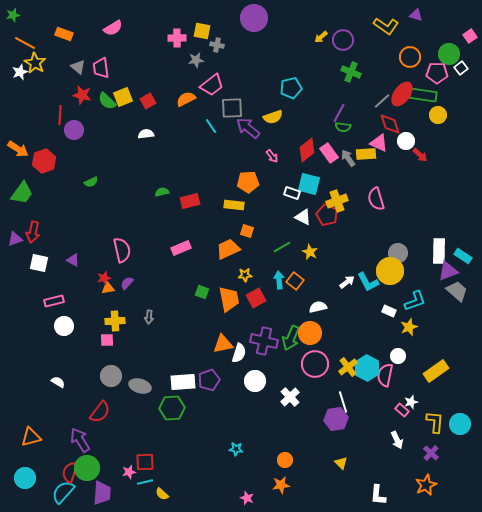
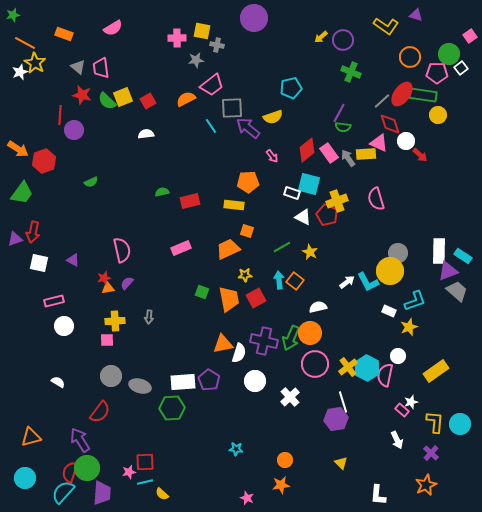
purple pentagon at (209, 380): rotated 20 degrees counterclockwise
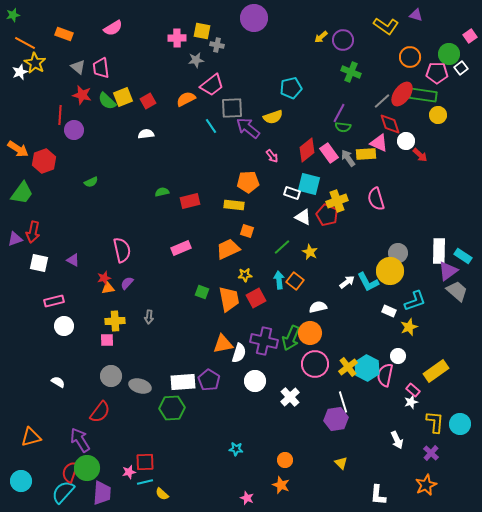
green line at (282, 247): rotated 12 degrees counterclockwise
purple triangle at (448, 271): rotated 15 degrees counterclockwise
pink rectangle at (402, 410): moved 11 px right, 20 px up
cyan circle at (25, 478): moved 4 px left, 3 px down
orange star at (281, 485): rotated 30 degrees clockwise
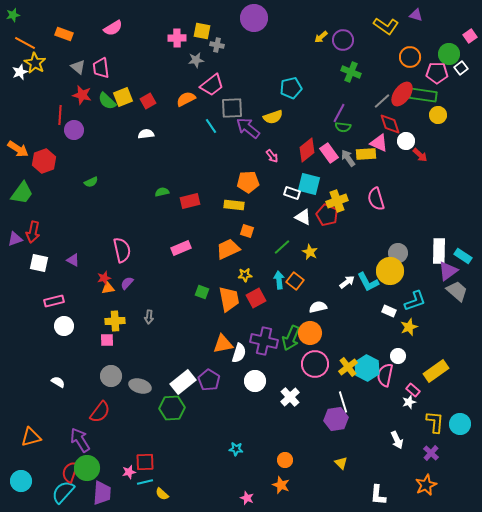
white rectangle at (183, 382): rotated 35 degrees counterclockwise
white star at (411, 402): moved 2 px left
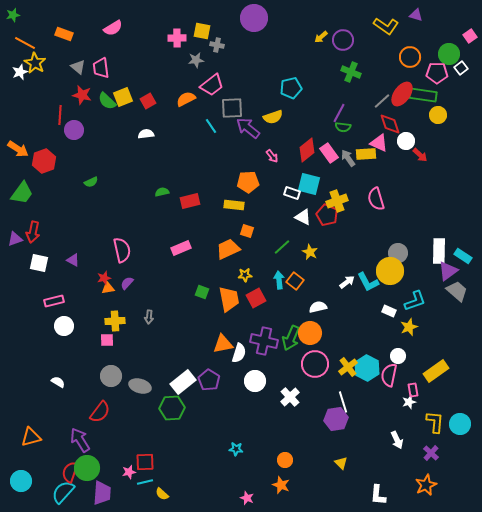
pink semicircle at (385, 375): moved 4 px right
pink rectangle at (413, 390): rotated 40 degrees clockwise
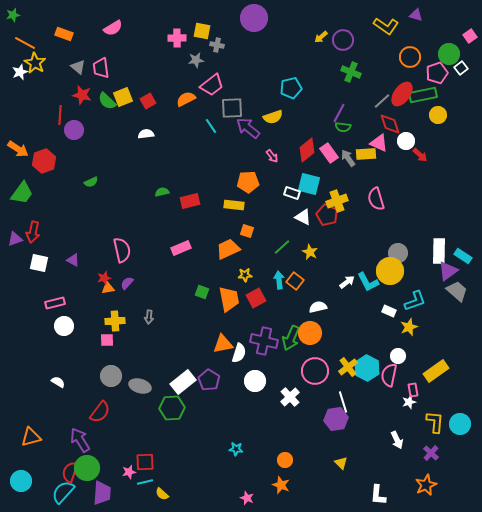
pink pentagon at (437, 73): rotated 20 degrees counterclockwise
green rectangle at (423, 95): rotated 20 degrees counterclockwise
pink rectangle at (54, 301): moved 1 px right, 2 px down
pink circle at (315, 364): moved 7 px down
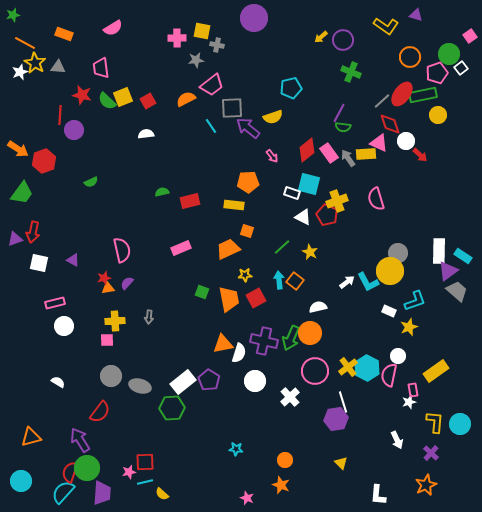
gray triangle at (78, 67): moved 20 px left; rotated 35 degrees counterclockwise
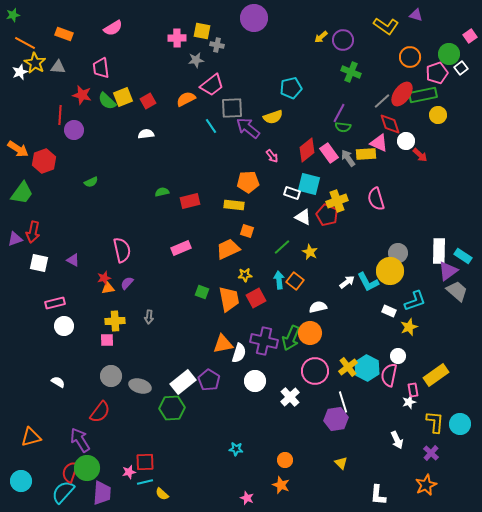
yellow rectangle at (436, 371): moved 4 px down
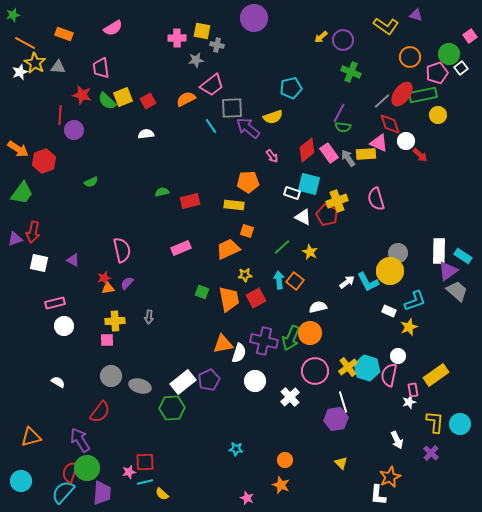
cyan hexagon at (367, 368): rotated 10 degrees counterclockwise
purple pentagon at (209, 380): rotated 15 degrees clockwise
orange star at (426, 485): moved 36 px left, 8 px up
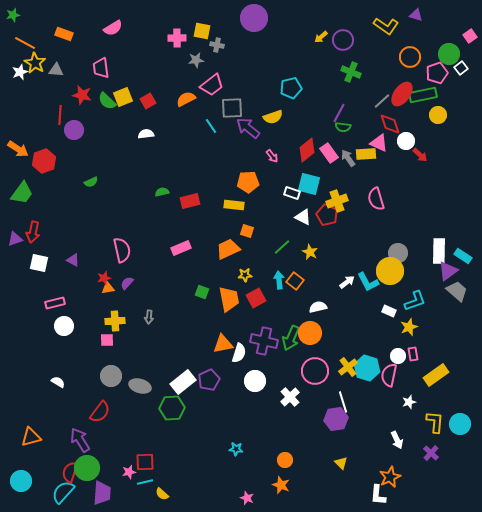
gray triangle at (58, 67): moved 2 px left, 3 px down
pink rectangle at (413, 390): moved 36 px up
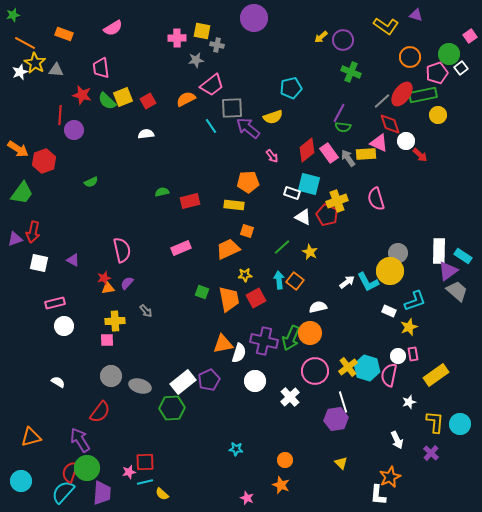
gray arrow at (149, 317): moved 3 px left, 6 px up; rotated 48 degrees counterclockwise
